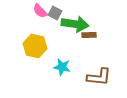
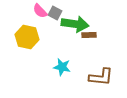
yellow hexagon: moved 8 px left, 9 px up
brown L-shape: moved 2 px right
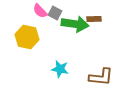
brown rectangle: moved 5 px right, 16 px up
cyan star: moved 2 px left, 2 px down
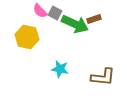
brown rectangle: rotated 16 degrees counterclockwise
green arrow: rotated 16 degrees clockwise
brown L-shape: moved 2 px right
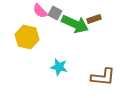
cyan star: moved 1 px left, 2 px up
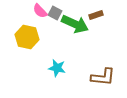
brown rectangle: moved 2 px right, 4 px up
cyan star: moved 2 px left, 1 px down
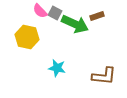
brown rectangle: moved 1 px right, 1 px down
brown L-shape: moved 1 px right, 1 px up
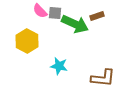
gray square: rotated 24 degrees counterclockwise
yellow hexagon: moved 4 px down; rotated 15 degrees clockwise
cyan star: moved 2 px right, 2 px up
brown L-shape: moved 1 px left, 2 px down
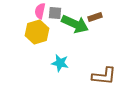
pink semicircle: rotated 56 degrees clockwise
brown rectangle: moved 2 px left, 1 px down
yellow hexagon: moved 10 px right, 9 px up; rotated 15 degrees clockwise
cyan star: moved 1 px right, 3 px up
brown L-shape: moved 1 px right, 2 px up
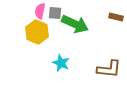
brown rectangle: moved 21 px right; rotated 32 degrees clockwise
yellow hexagon: rotated 20 degrees counterclockwise
cyan star: moved 1 px right; rotated 12 degrees clockwise
brown L-shape: moved 5 px right, 7 px up
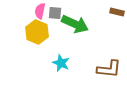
brown rectangle: moved 1 px right, 5 px up
